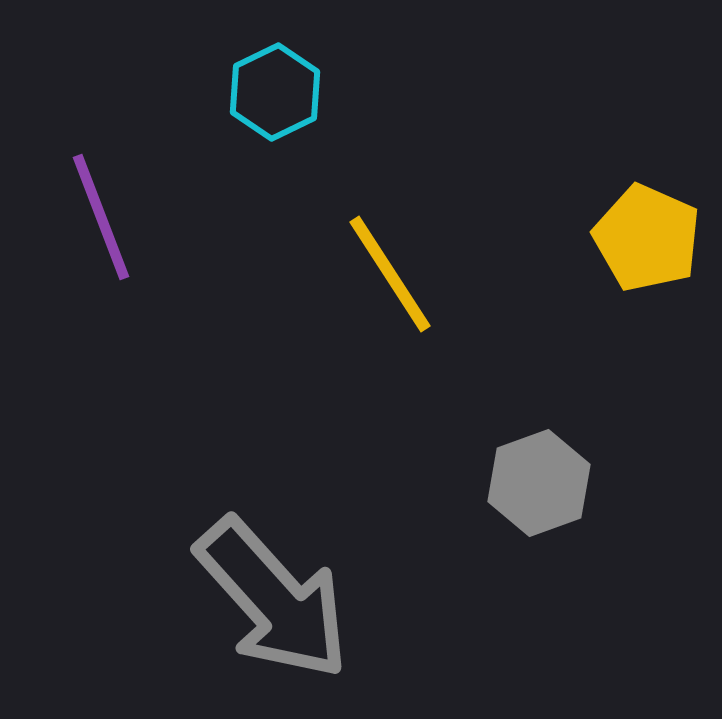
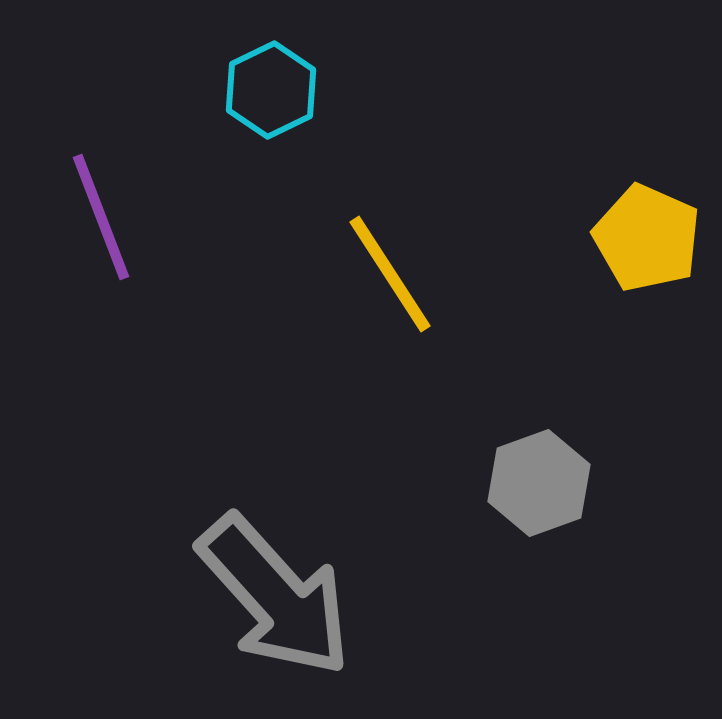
cyan hexagon: moved 4 px left, 2 px up
gray arrow: moved 2 px right, 3 px up
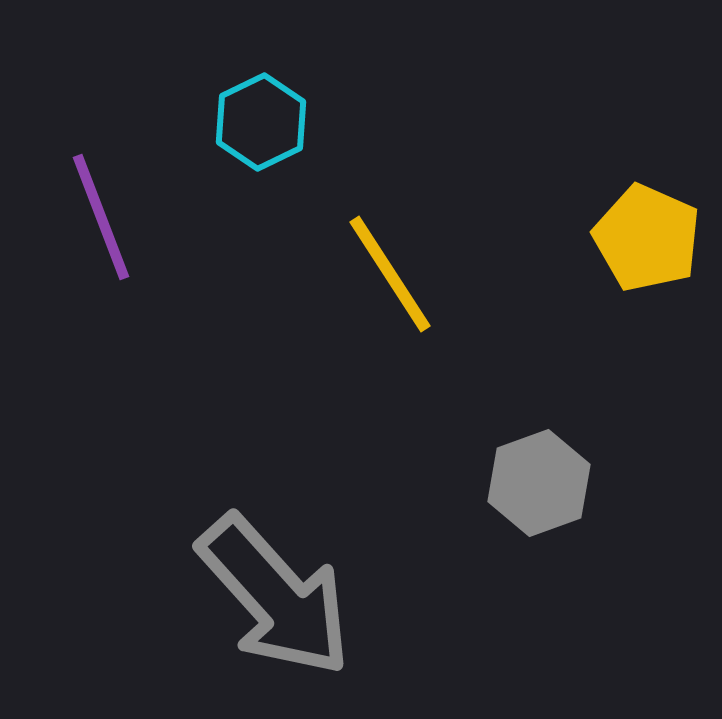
cyan hexagon: moved 10 px left, 32 px down
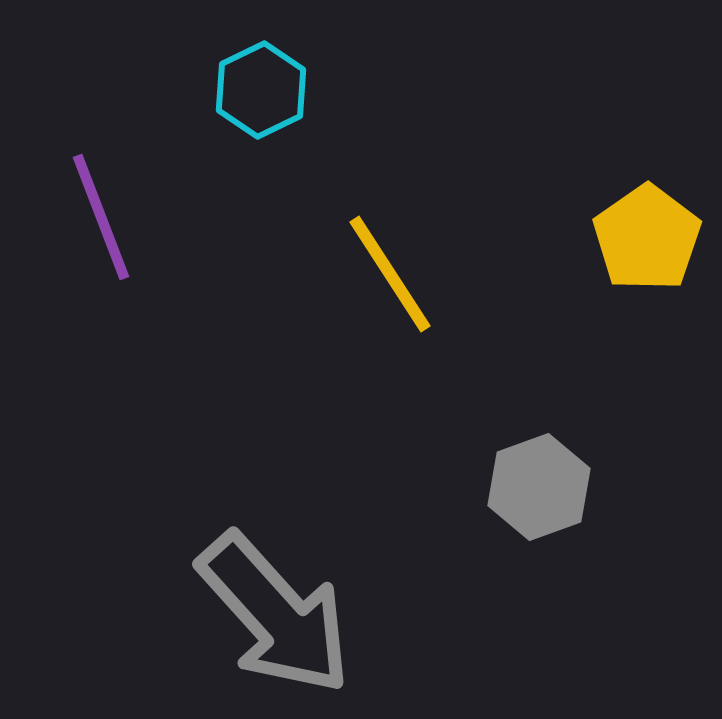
cyan hexagon: moved 32 px up
yellow pentagon: rotated 13 degrees clockwise
gray hexagon: moved 4 px down
gray arrow: moved 18 px down
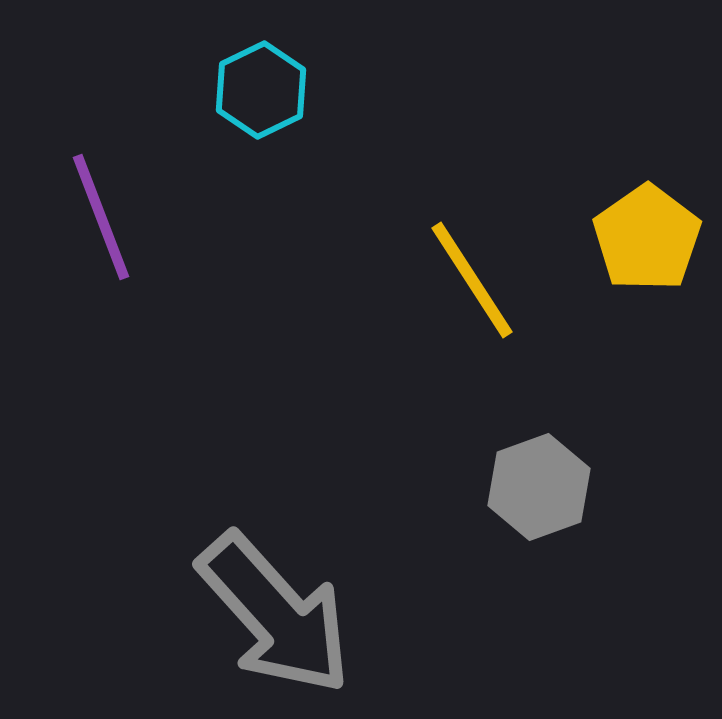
yellow line: moved 82 px right, 6 px down
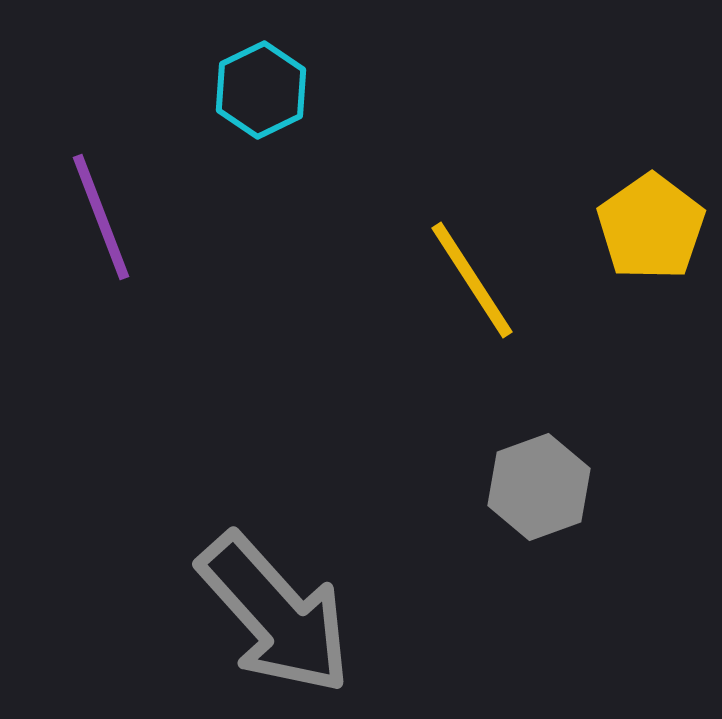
yellow pentagon: moved 4 px right, 11 px up
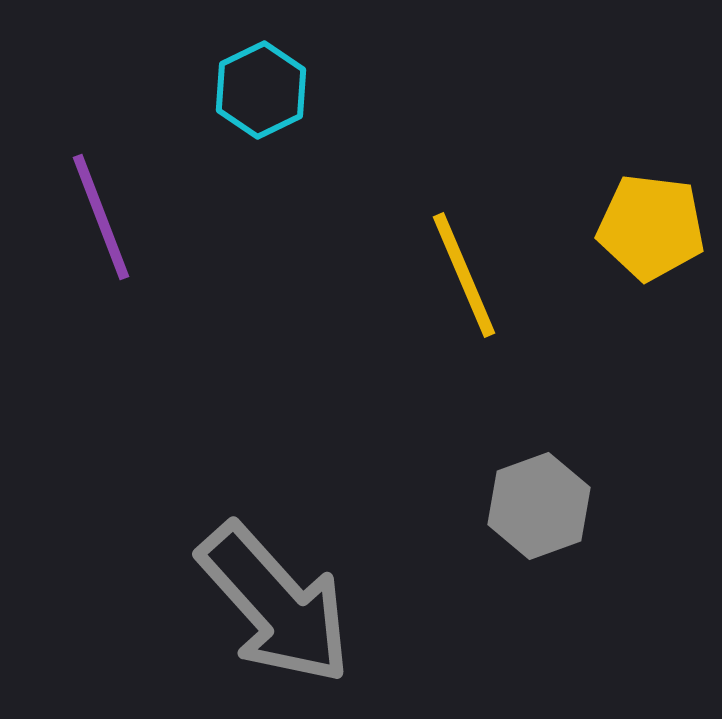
yellow pentagon: rotated 30 degrees counterclockwise
yellow line: moved 8 px left, 5 px up; rotated 10 degrees clockwise
gray hexagon: moved 19 px down
gray arrow: moved 10 px up
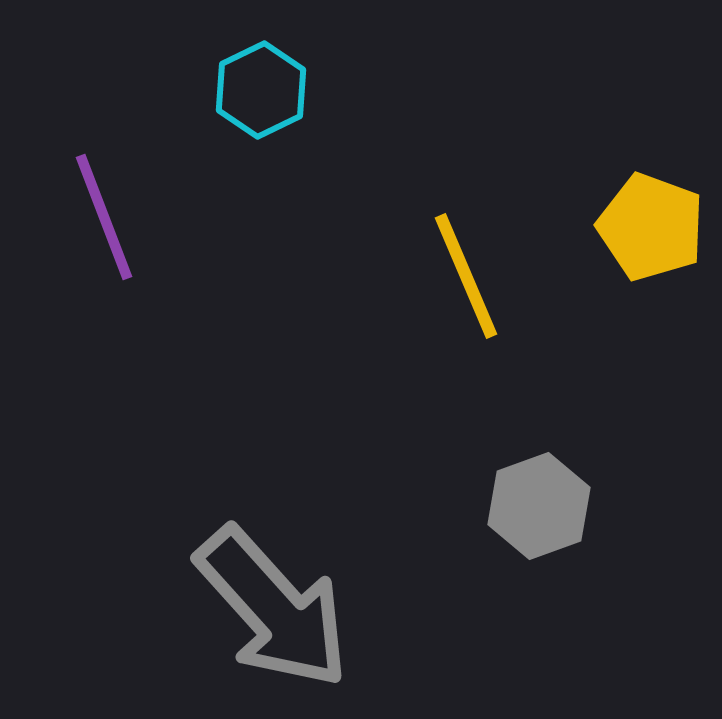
purple line: moved 3 px right
yellow pentagon: rotated 13 degrees clockwise
yellow line: moved 2 px right, 1 px down
gray arrow: moved 2 px left, 4 px down
